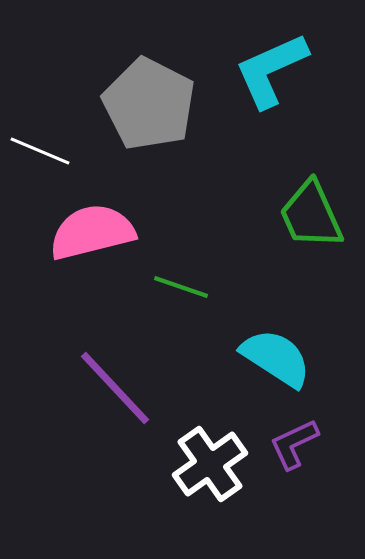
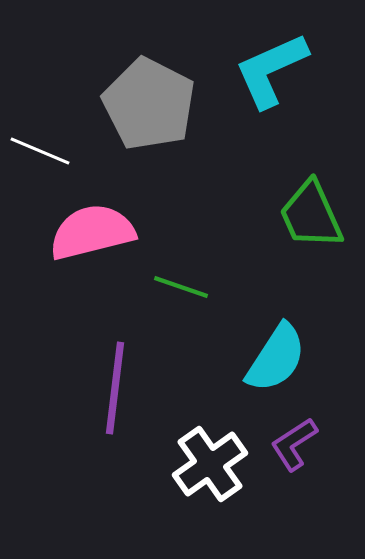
cyan semicircle: rotated 90 degrees clockwise
purple line: rotated 50 degrees clockwise
purple L-shape: rotated 8 degrees counterclockwise
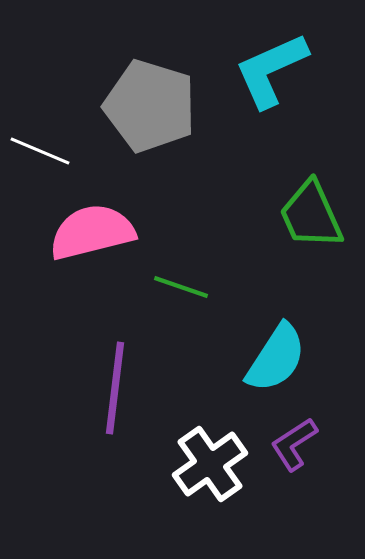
gray pentagon: moved 1 px right, 2 px down; rotated 10 degrees counterclockwise
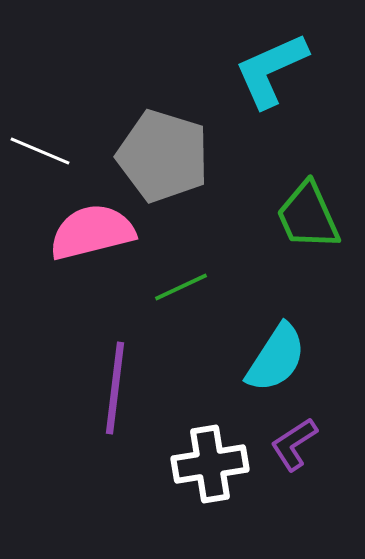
gray pentagon: moved 13 px right, 50 px down
green trapezoid: moved 3 px left, 1 px down
green line: rotated 44 degrees counterclockwise
white cross: rotated 26 degrees clockwise
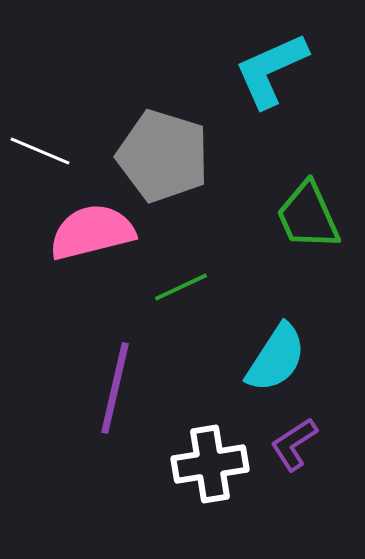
purple line: rotated 6 degrees clockwise
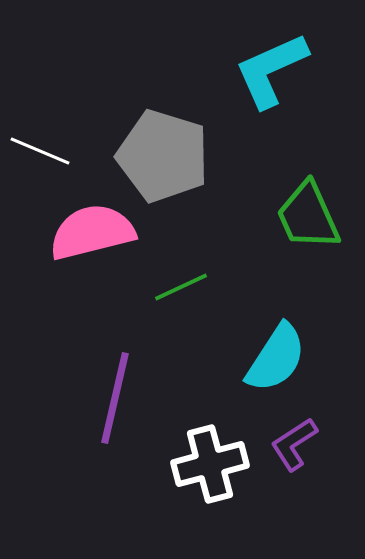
purple line: moved 10 px down
white cross: rotated 6 degrees counterclockwise
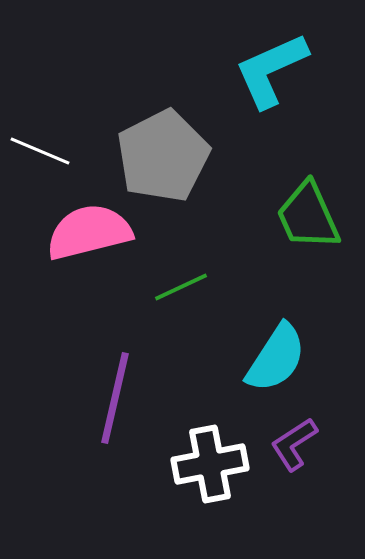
gray pentagon: rotated 28 degrees clockwise
pink semicircle: moved 3 px left
white cross: rotated 4 degrees clockwise
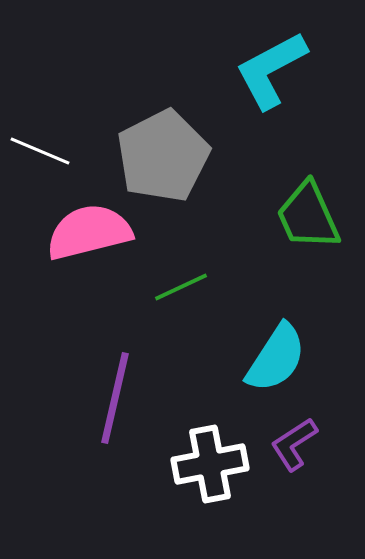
cyan L-shape: rotated 4 degrees counterclockwise
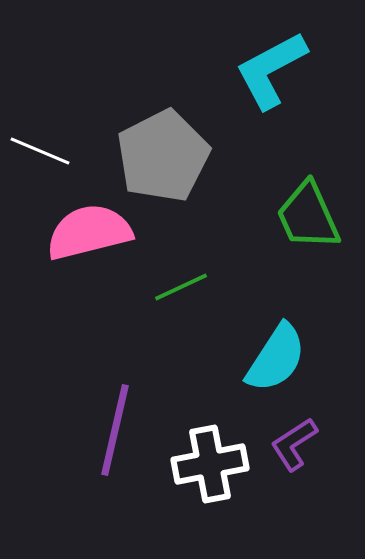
purple line: moved 32 px down
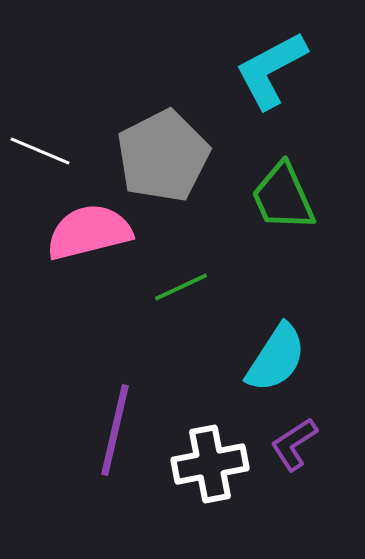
green trapezoid: moved 25 px left, 19 px up
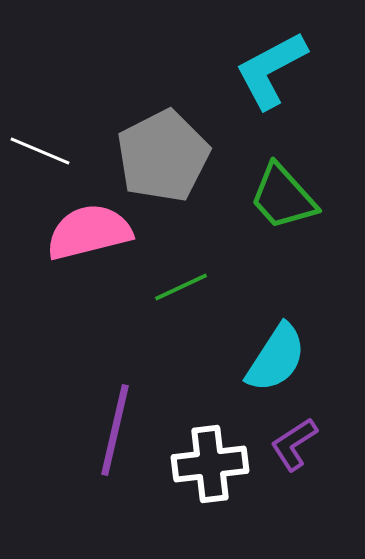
green trapezoid: rotated 18 degrees counterclockwise
white cross: rotated 4 degrees clockwise
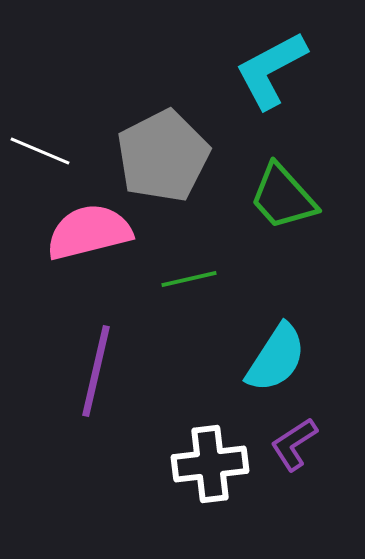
green line: moved 8 px right, 8 px up; rotated 12 degrees clockwise
purple line: moved 19 px left, 59 px up
